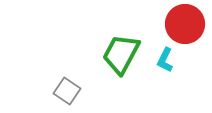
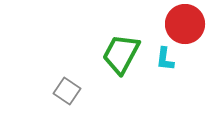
cyan L-shape: moved 1 px up; rotated 20 degrees counterclockwise
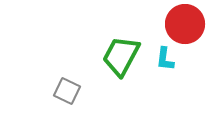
green trapezoid: moved 2 px down
gray square: rotated 8 degrees counterclockwise
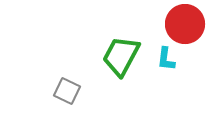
cyan L-shape: moved 1 px right
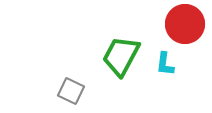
cyan L-shape: moved 1 px left, 5 px down
gray square: moved 4 px right
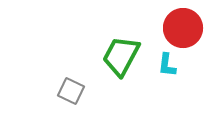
red circle: moved 2 px left, 4 px down
cyan L-shape: moved 2 px right, 1 px down
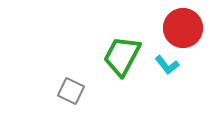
green trapezoid: moved 1 px right
cyan L-shape: rotated 45 degrees counterclockwise
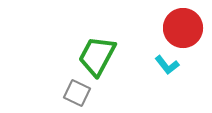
green trapezoid: moved 25 px left
gray square: moved 6 px right, 2 px down
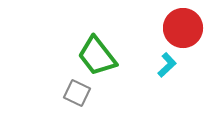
green trapezoid: rotated 66 degrees counterclockwise
cyan L-shape: rotated 95 degrees counterclockwise
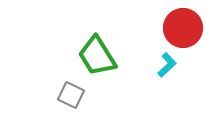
green trapezoid: rotated 6 degrees clockwise
gray square: moved 6 px left, 2 px down
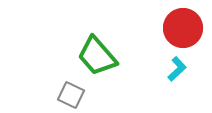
green trapezoid: rotated 9 degrees counterclockwise
cyan L-shape: moved 10 px right, 4 px down
